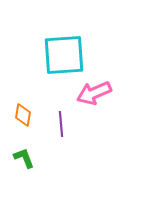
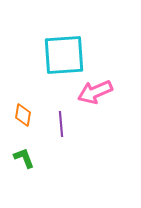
pink arrow: moved 1 px right, 1 px up
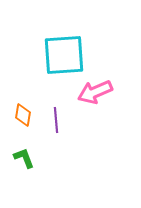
purple line: moved 5 px left, 4 px up
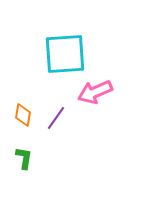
cyan square: moved 1 px right, 1 px up
purple line: moved 2 px up; rotated 40 degrees clockwise
green L-shape: rotated 30 degrees clockwise
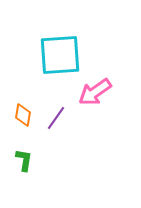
cyan square: moved 5 px left, 1 px down
pink arrow: rotated 12 degrees counterclockwise
green L-shape: moved 2 px down
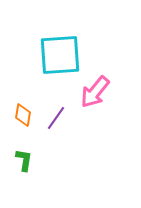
pink arrow: rotated 16 degrees counterclockwise
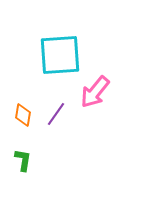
purple line: moved 4 px up
green L-shape: moved 1 px left
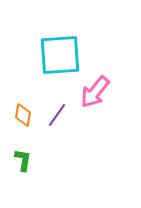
purple line: moved 1 px right, 1 px down
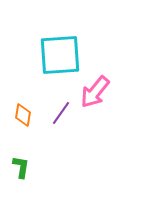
purple line: moved 4 px right, 2 px up
green L-shape: moved 2 px left, 7 px down
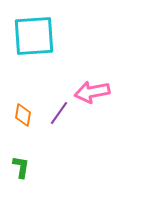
cyan square: moved 26 px left, 19 px up
pink arrow: moved 3 px left; rotated 40 degrees clockwise
purple line: moved 2 px left
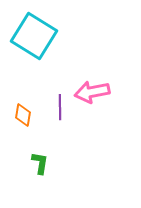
cyan square: rotated 36 degrees clockwise
purple line: moved 1 px right, 6 px up; rotated 35 degrees counterclockwise
green L-shape: moved 19 px right, 4 px up
